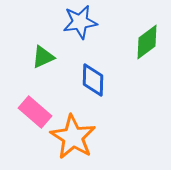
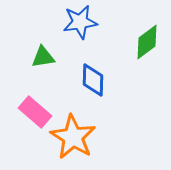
green triangle: rotated 15 degrees clockwise
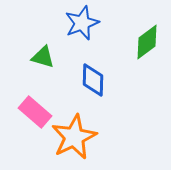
blue star: moved 2 px right, 1 px down; rotated 12 degrees counterclockwise
green triangle: rotated 25 degrees clockwise
orange star: moved 1 px right; rotated 15 degrees clockwise
